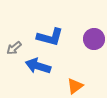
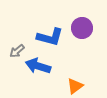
purple circle: moved 12 px left, 11 px up
gray arrow: moved 3 px right, 3 px down
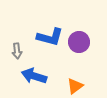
purple circle: moved 3 px left, 14 px down
gray arrow: rotated 56 degrees counterclockwise
blue arrow: moved 4 px left, 10 px down
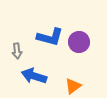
orange triangle: moved 2 px left
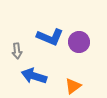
blue L-shape: rotated 8 degrees clockwise
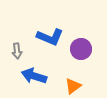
purple circle: moved 2 px right, 7 px down
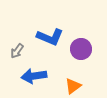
gray arrow: rotated 42 degrees clockwise
blue arrow: rotated 25 degrees counterclockwise
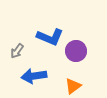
purple circle: moved 5 px left, 2 px down
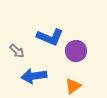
gray arrow: rotated 84 degrees counterclockwise
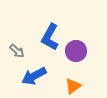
blue L-shape: rotated 96 degrees clockwise
blue arrow: rotated 20 degrees counterclockwise
